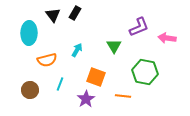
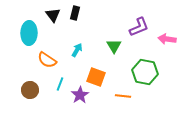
black rectangle: rotated 16 degrees counterclockwise
pink arrow: moved 1 px down
orange semicircle: rotated 48 degrees clockwise
purple star: moved 6 px left, 4 px up
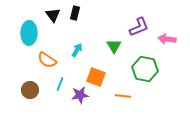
green hexagon: moved 3 px up
purple star: rotated 24 degrees clockwise
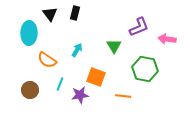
black triangle: moved 3 px left, 1 px up
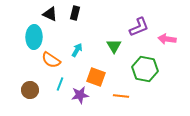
black triangle: rotated 28 degrees counterclockwise
cyan ellipse: moved 5 px right, 4 px down
orange semicircle: moved 4 px right
orange line: moved 2 px left
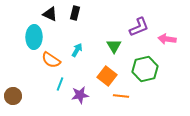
green hexagon: rotated 25 degrees counterclockwise
orange square: moved 11 px right, 1 px up; rotated 18 degrees clockwise
brown circle: moved 17 px left, 6 px down
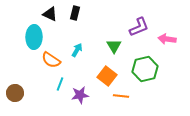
brown circle: moved 2 px right, 3 px up
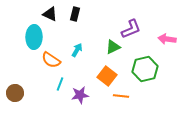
black rectangle: moved 1 px down
purple L-shape: moved 8 px left, 2 px down
green triangle: moved 1 px left, 1 px down; rotated 35 degrees clockwise
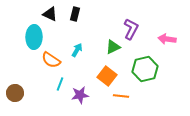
purple L-shape: rotated 40 degrees counterclockwise
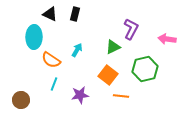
orange square: moved 1 px right, 1 px up
cyan line: moved 6 px left
brown circle: moved 6 px right, 7 px down
